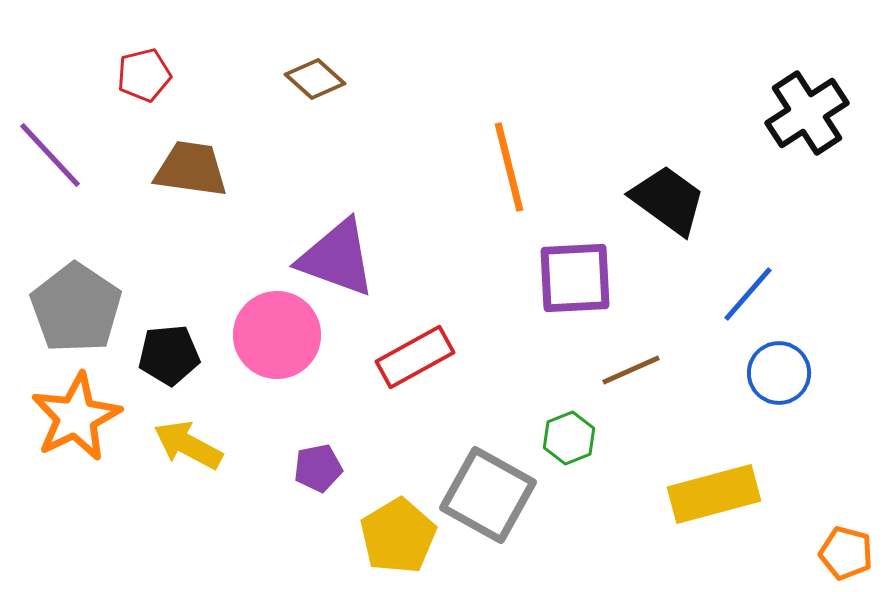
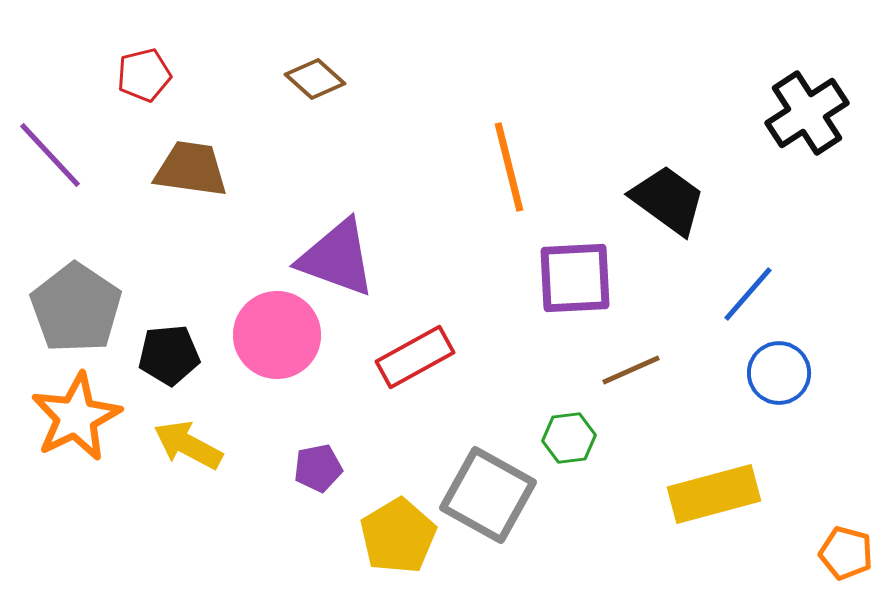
green hexagon: rotated 15 degrees clockwise
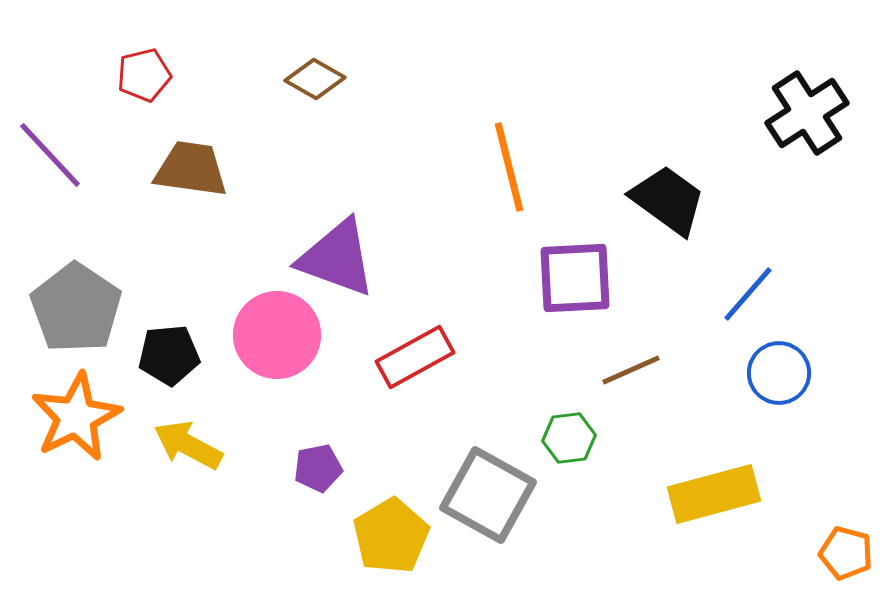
brown diamond: rotated 12 degrees counterclockwise
yellow pentagon: moved 7 px left
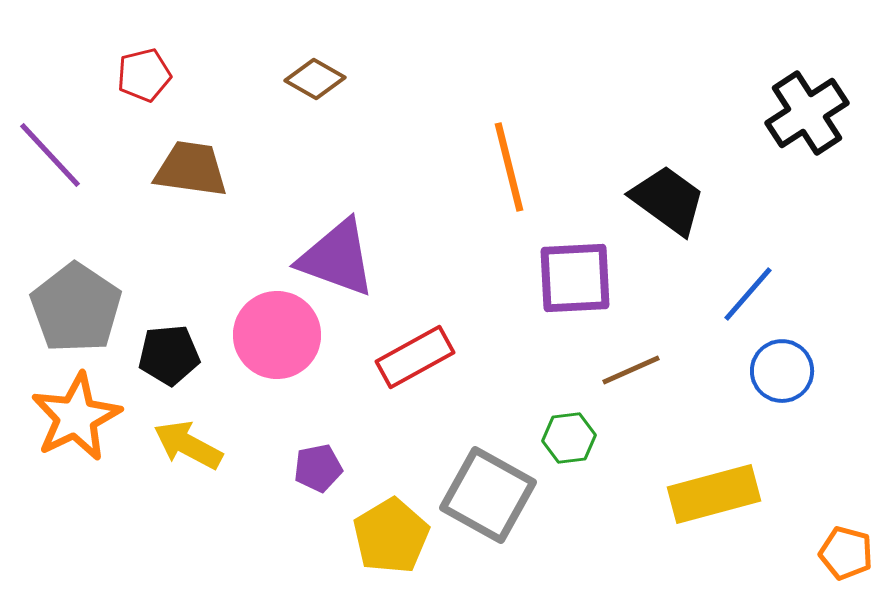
blue circle: moved 3 px right, 2 px up
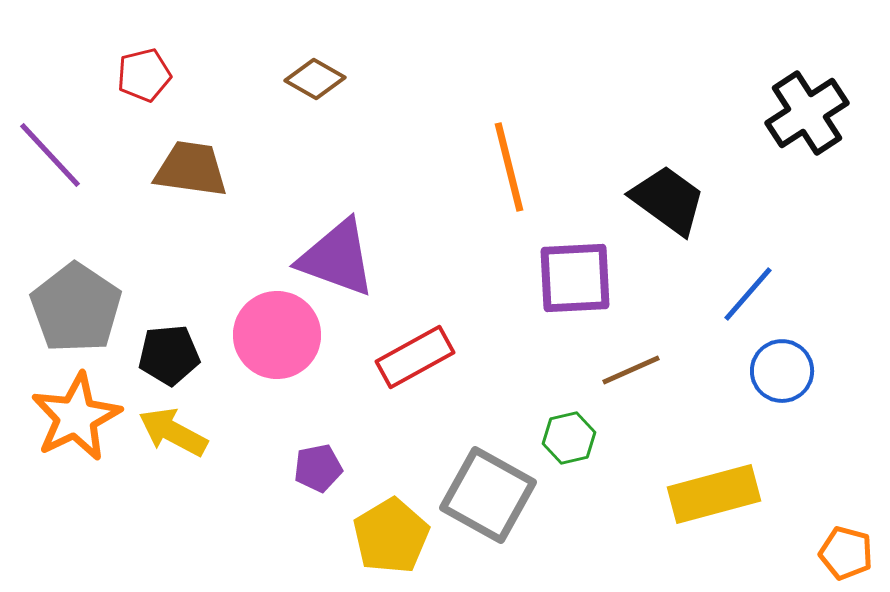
green hexagon: rotated 6 degrees counterclockwise
yellow arrow: moved 15 px left, 13 px up
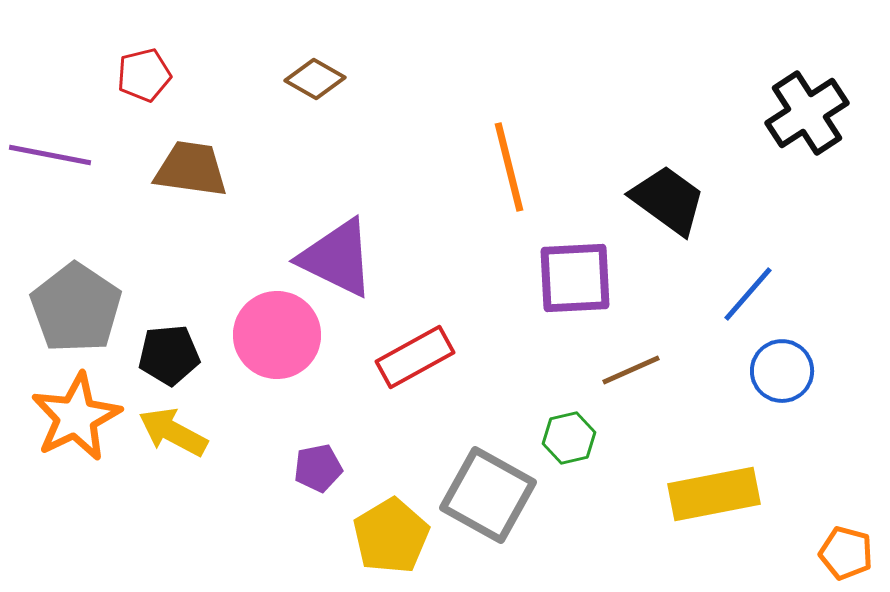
purple line: rotated 36 degrees counterclockwise
purple triangle: rotated 6 degrees clockwise
yellow rectangle: rotated 4 degrees clockwise
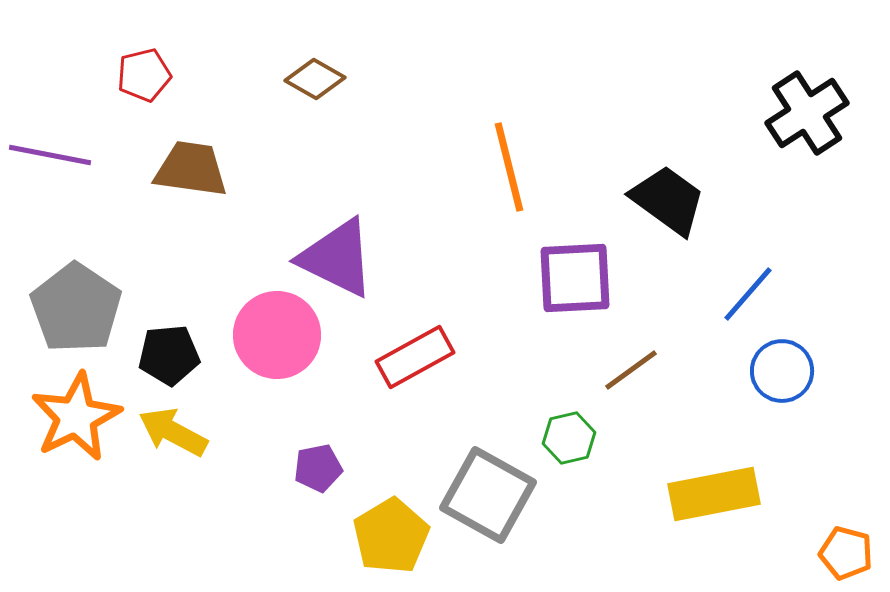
brown line: rotated 12 degrees counterclockwise
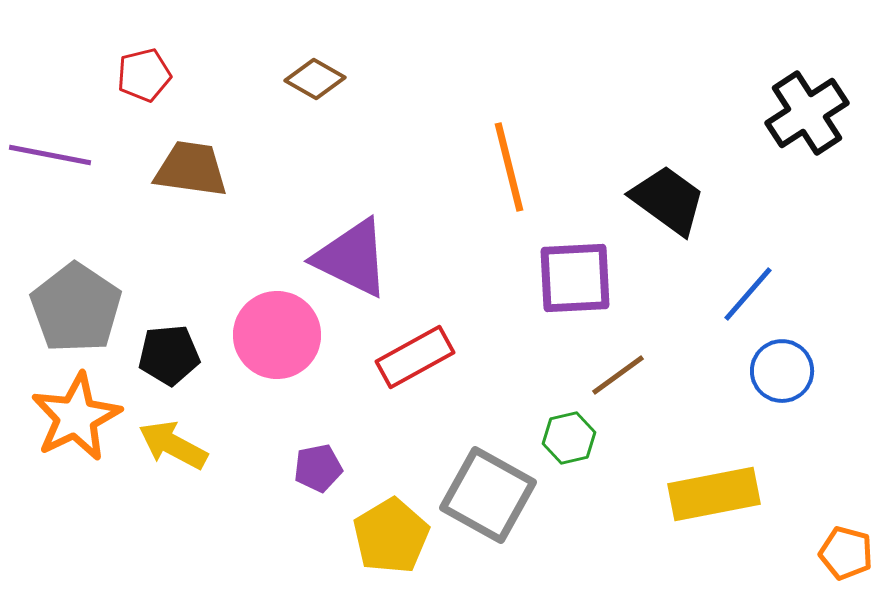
purple triangle: moved 15 px right
brown line: moved 13 px left, 5 px down
yellow arrow: moved 13 px down
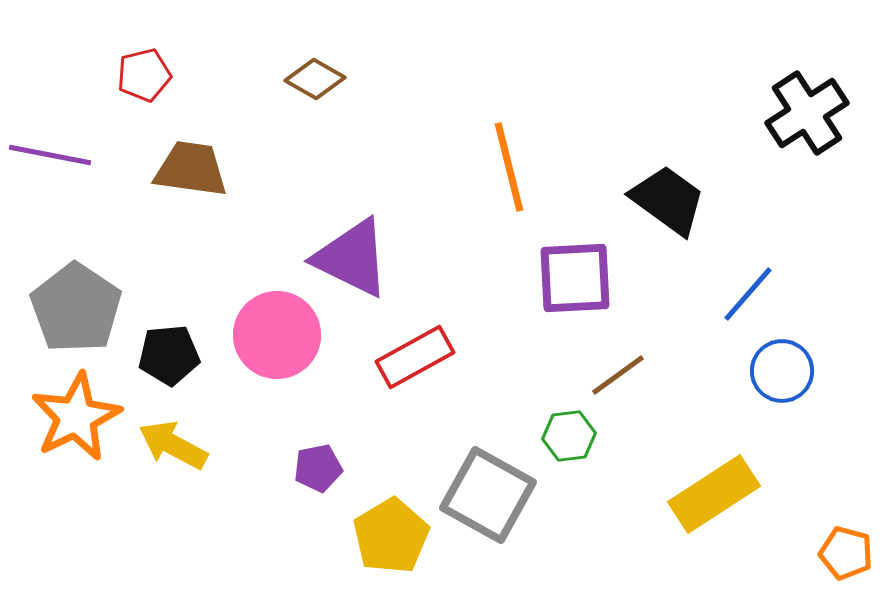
green hexagon: moved 2 px up; rotated 6 degrees clockwise
yellow rectangle: rotated 22 degrees counterclockwise
